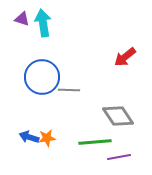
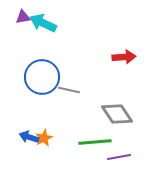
purple triangle: moved 1 px right, 2 px up; rotated 28 degrees counterclockwise
cyan arrow: rotated 56 degrees counterclockwise
red arrow: moved 1 px left; rotated 145 degrees counterclockwise
gray line: rotated 10 degrees clockwise
gray diamond: moved 1 px left, 2 px up
orange star: moved 3 px left; rotated 18 degrees counterclockwise
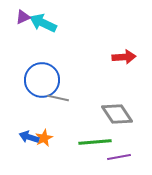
purple triangle: rotated 14 degrees counterclockwise
blue circle: moved 3 px down
gray line: moved 11 px left, 8 px down
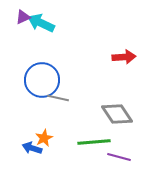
cyan arrow: moved 2 px left
blue arrow: moved 3 px right, 11 px down
green line: moved 1 px left
purple line: rotated 25 degrees clockwise
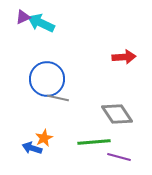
blue circle: moved 5 px right, 1 px up
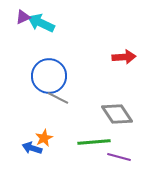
blue circle: moved 2 px right, 3 px up
gray line: rotated 15 degrees clockwise
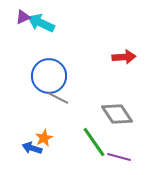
green line: rotated 60 degrees clockwise
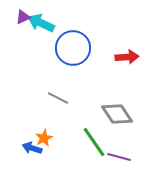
red arrow: moved 3 px right
blue circle: moved 24 px right, 28 px up
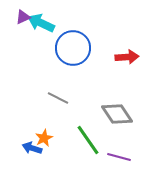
green line: moved 6 px left, 2 px up
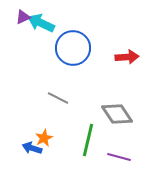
green line: rotated 48 degrees clockwise
